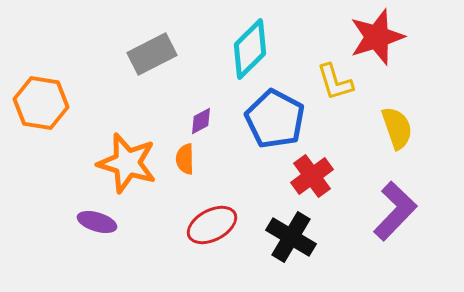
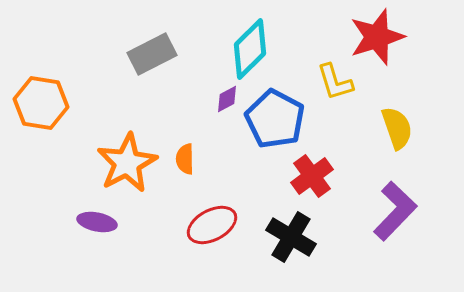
purple diamond: moved 26 px right, 22 px up
orange star: rotated 28 degrees clockwise
purple ellipse: rotated 6 degrees counterclockwise
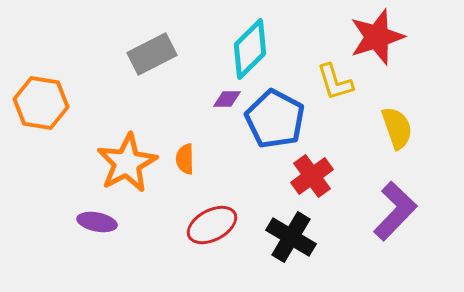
purple diamond: rotated 28 degrees clockwise
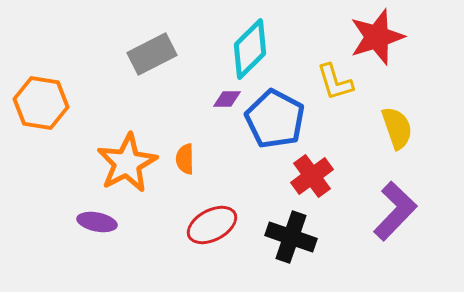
black cross: rotated 12 degrees counterclockwise
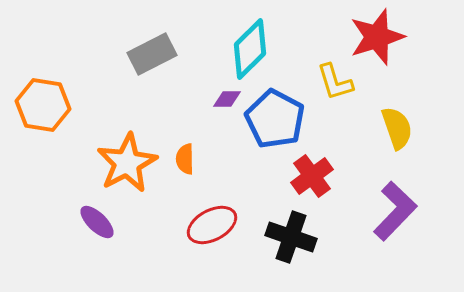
orange hexagon: moved 2 px right, 2 px down
purple ellipse: rotated 33 degrees clockwise
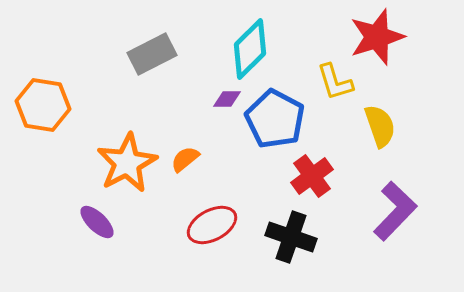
yellow semicircle: moved 17 px left, 2 px up
orange semicircle: rotated 52 degrees clockwise
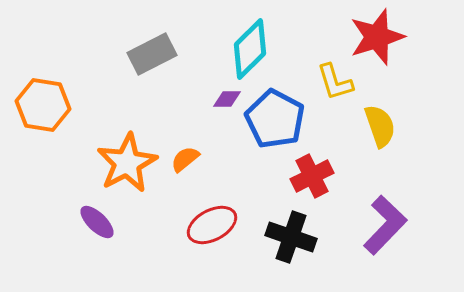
red cross: rotated 9 degrees clockwise
purple L-shape: moved 10 px left, 14 px down
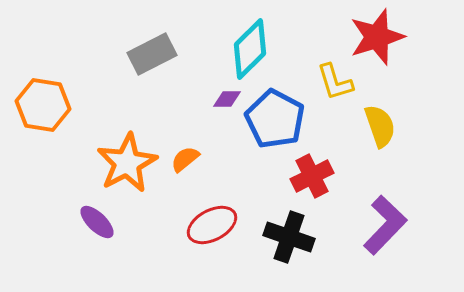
black cross: moved 2 px left
